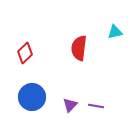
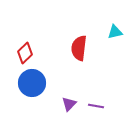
blue circle: moved 14 px up
purple triangle: moved 1 px left, 1 px up
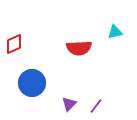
red semicircle: rotated 100 degrees counterclockwise
red diamond: moved 11 px left, 9 px up; rotated 20 degrees clockwise
purple line: rotated 63 degrees counterclockwise
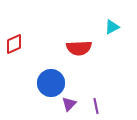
cyan triangle: moved 3 px left, 5 px up; rotated 14 degrees counterclockwise
blue circle: moved 19 px right
purple line: rotated 49 degrees counterclockwise
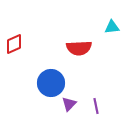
cyan triangle: rotated 21 degrees clockwise
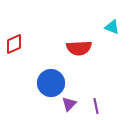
cyan triangle: rotated 28 degrees clockwise
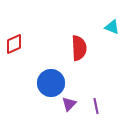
red semicircle: rotated 90 degrees counterclockwise
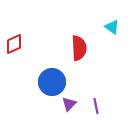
cyan triangle: rotated 14 degrees clockwise
blue circle: moved 1 px right, 1 px up
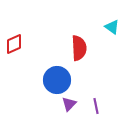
blue circle: moved 5 px right, 2 px up
